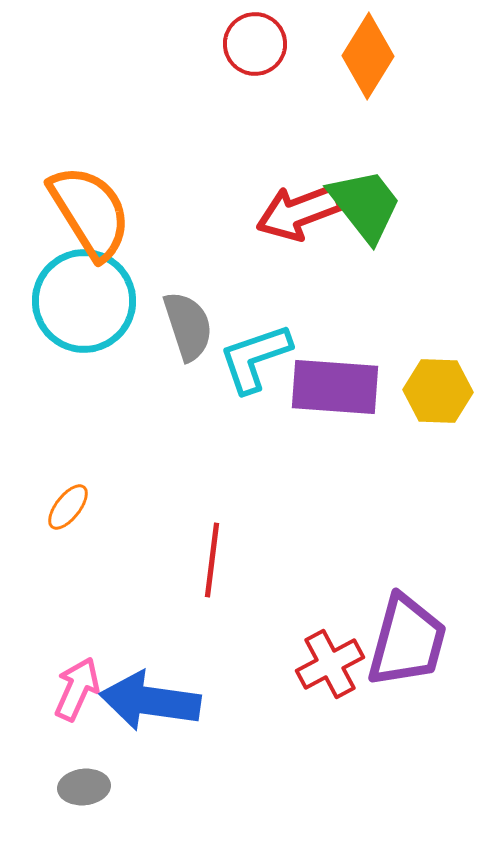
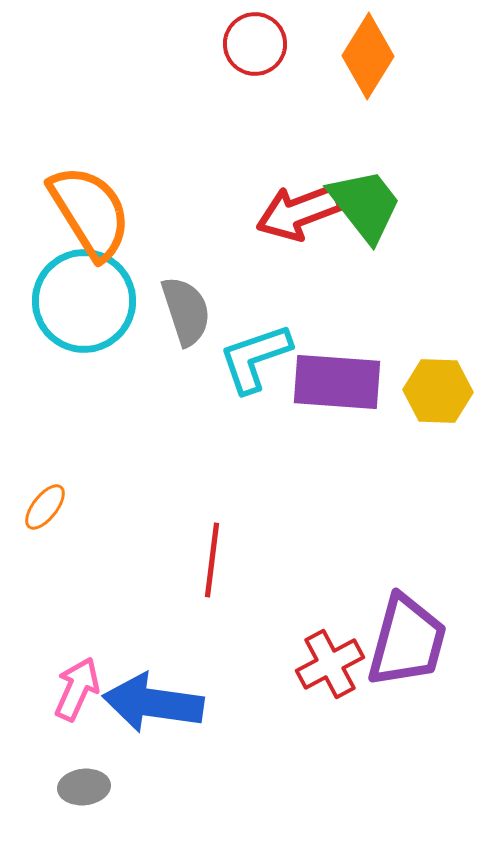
gray semicircle: moved 2 px left, 15 px up
purple rectangle: moved 2 px right, 5 px up
orange ellipse: moved 23 px left
blue arrow: moved 3 px right, 2 px down
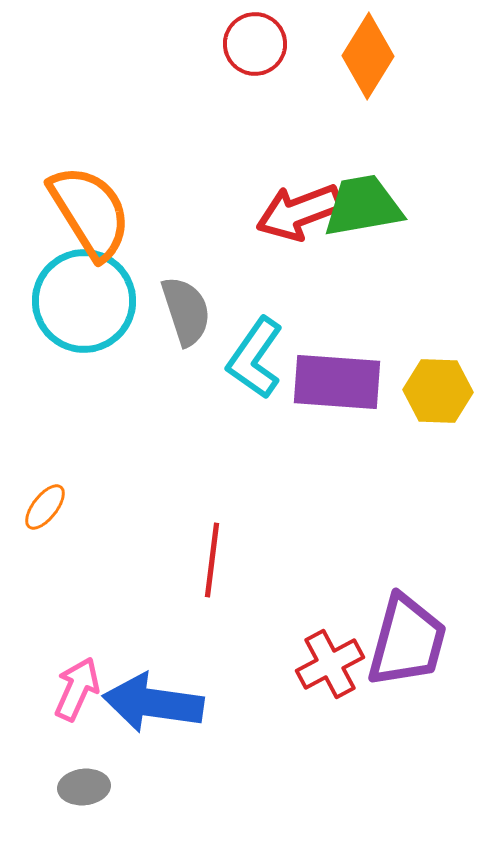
green trapezoid: moved 2 px left, 1 px down; rotated 62 degrees counterclockwise
cyan L-shape: rotated 36 degrees counterclockwise
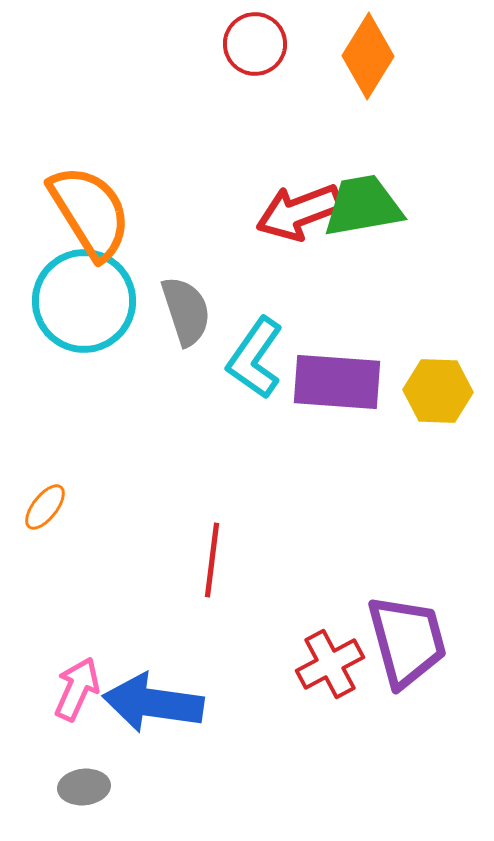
purple trapezoid: rotated 30 degrees counterclockwise
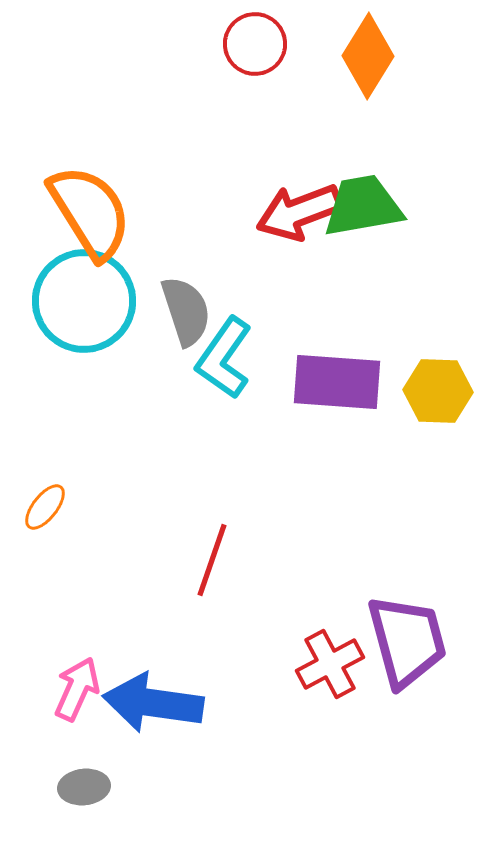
cyan L-shape: moved 31 px left
red line: rotated 12 degrees clockwise
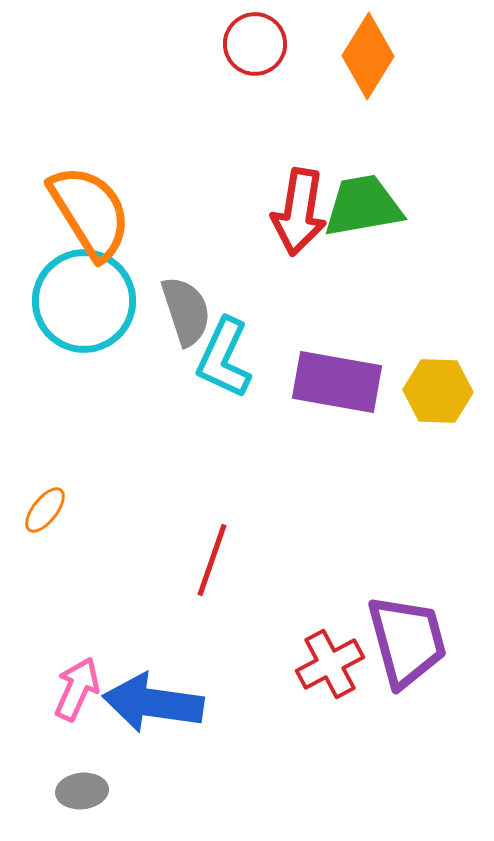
red arrow: rotated 60 degrees counterclockwise
cyan L-shape: rotated 10 degrees counterclockwise
purple rectangle: rotated 6 degrees clockwise
orange ellipse: moved 3 px down
gray ellipse: moved 2 px left, 4 px down
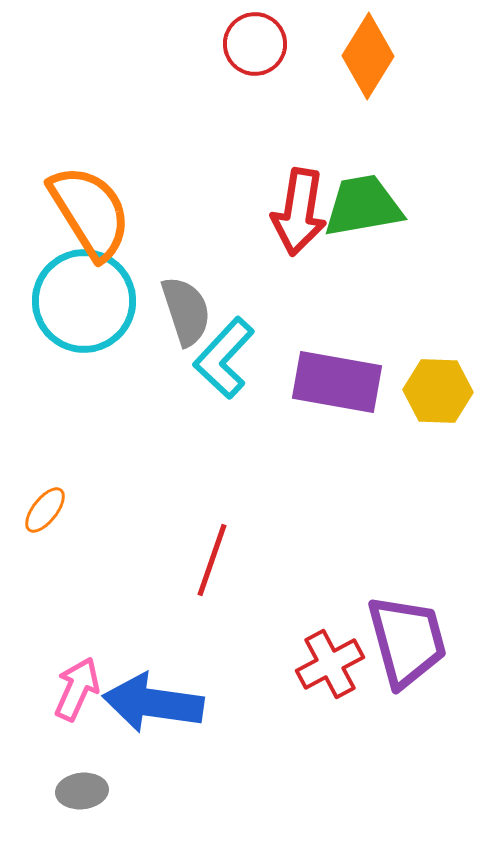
cyan L-shape: rotated 18 degrees clockwise
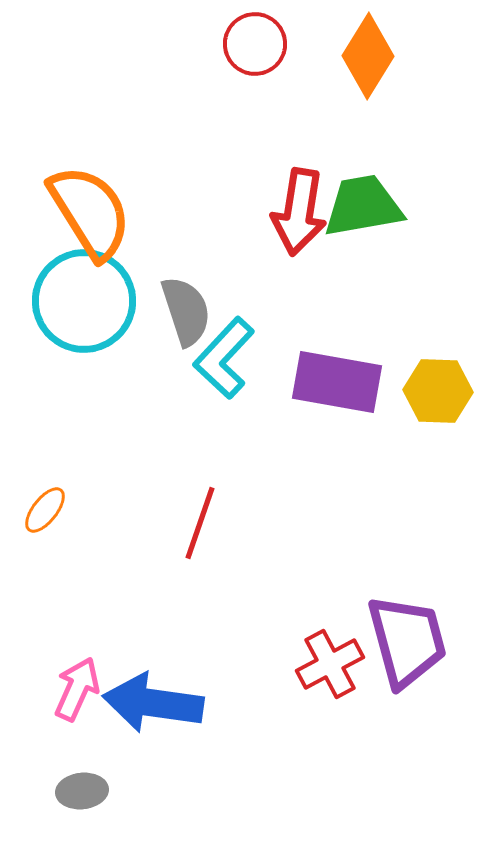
red line: moved 12 px left, 37 px up
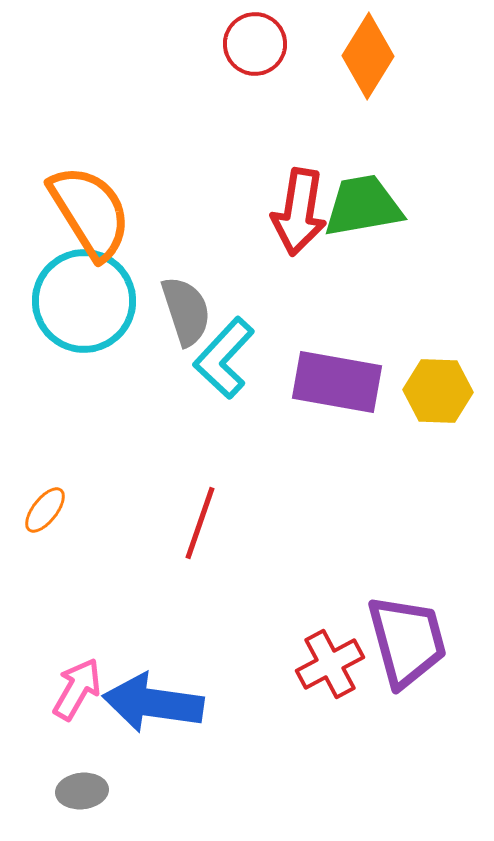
pink arrow: rotated 6 degrees clockwise
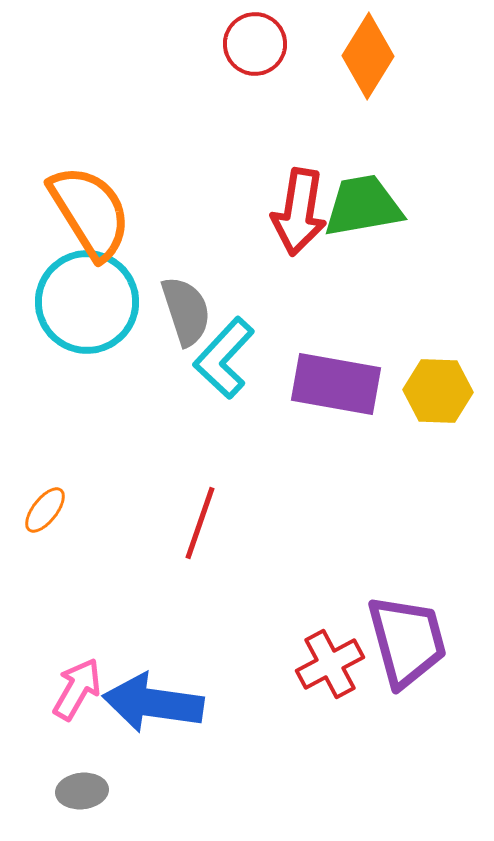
cyan circle: moved 3 px right, 1 px down
purple rectangle: moved 1 px left, 2 px down
